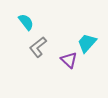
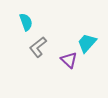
cyan semicircle: rotated 18 degrees clockwise
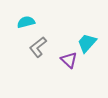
cyan semicircle: rotated 84 degrees counterclockwise
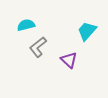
cyan semicircle: moved 3 px down
cyan trapezoid: moved 12 px up
